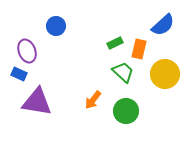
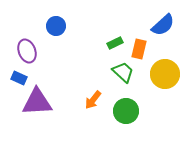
blue rectangle: moved 4 px down
purple triangle: rotated 12 degrees counterclockwise
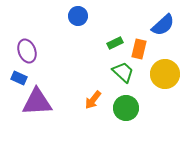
blue circle: moved 22 px right, 10 px up
green circle: moved 3 px up
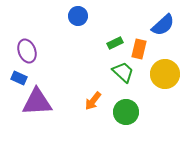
orange arrow: moved 1 px down
green circle: moved 4 px down
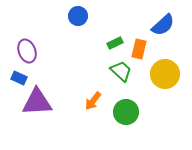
green trapezoid: moved 2 px left, 1 px up
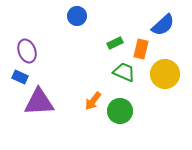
blue circle: moved 1 px left
orange rectangle: moved 2 px right
green trapezoid: moved 3 px right, 1 px down; rotated 20 degrees counterclockwise
blue rectangle: moved 1 px right, 1 px up
purple triangle: moved 2 px right
green circle: moved 6 px left, 1 px up
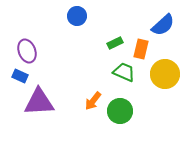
blue rectangle: moved 1 px up
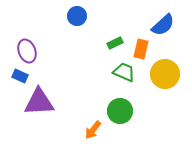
orange arrow: moved 29 px down
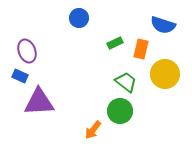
blue circle: moved 2 px right, 2 px down
blue semicircle: rotated 60 degrees clockwise
green trapezoid: moved 2 px right, 10 px down; rotated 15 degrees clockwise
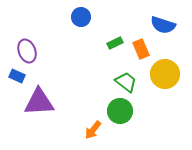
blue circle: moved 2 px right, 1 px up
orange rectangle: rotated 36 degrees counterclockwise
blue rectangle: moved 3 px left
